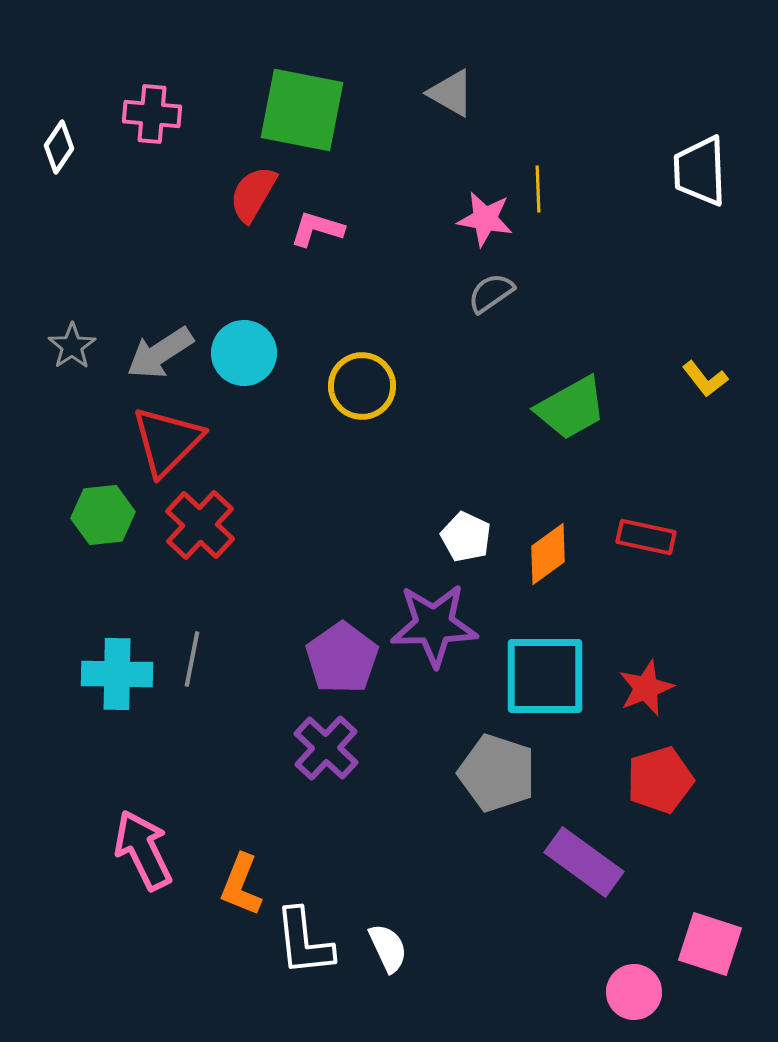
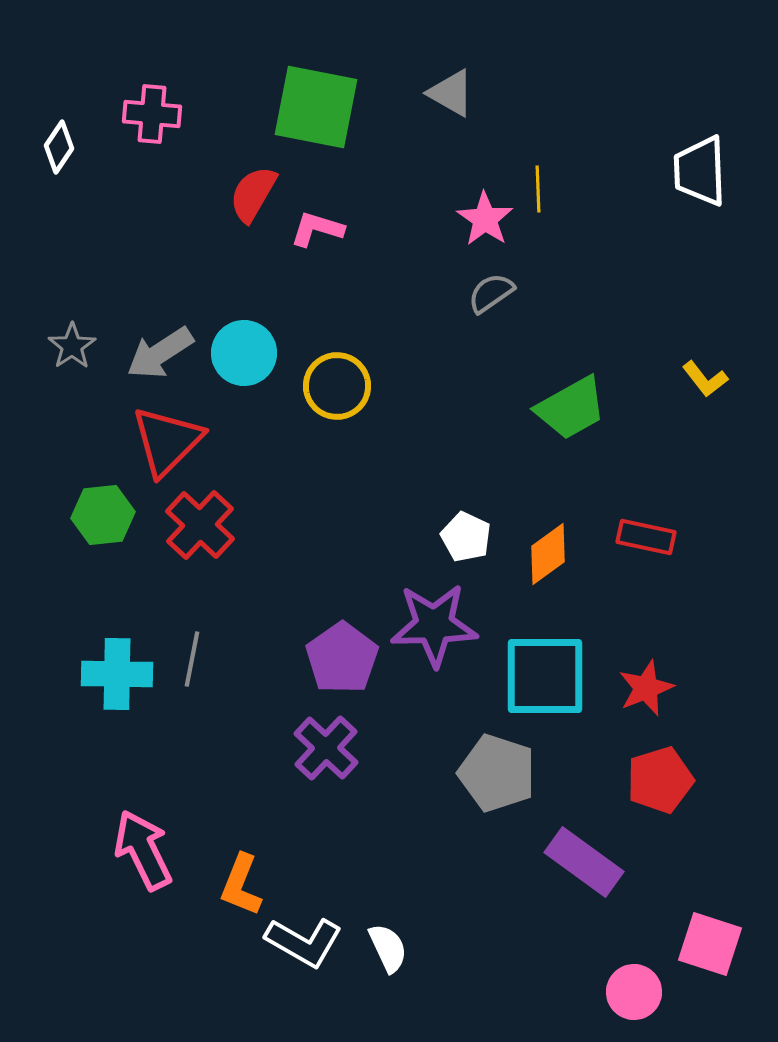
green square: moved 14 px right, 3 px up
pink star: rotated 24 degrees clockwise
yellow circle: moved 25 px left
white L-shape: rotated 54 degrees counterclockwise
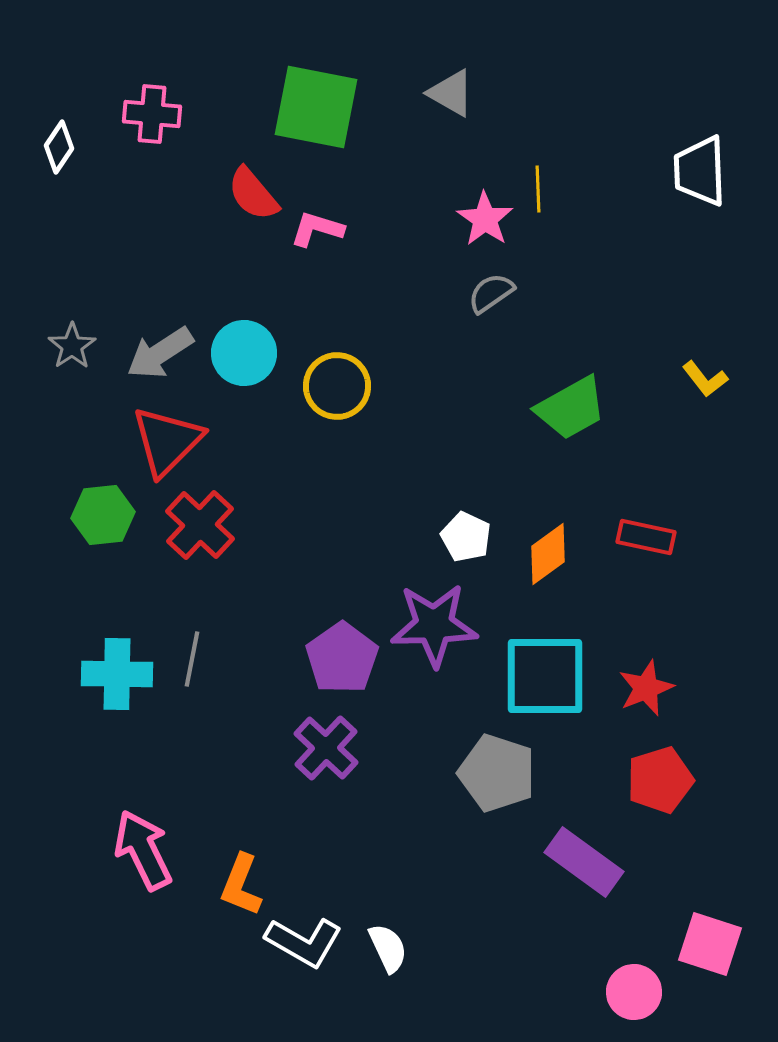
red semicircle: rotated 70 degrees counterclockwise
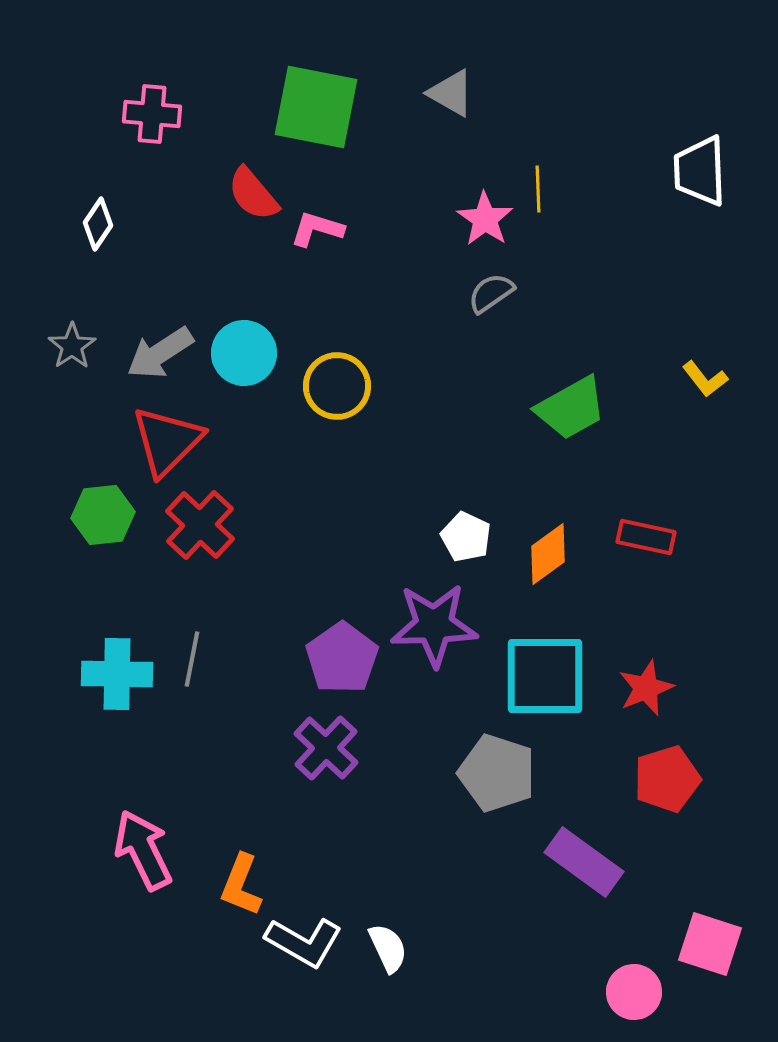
white diamond: moved 39 px right, 77 px down
red pentagon: moved 7 px right, 1 px up
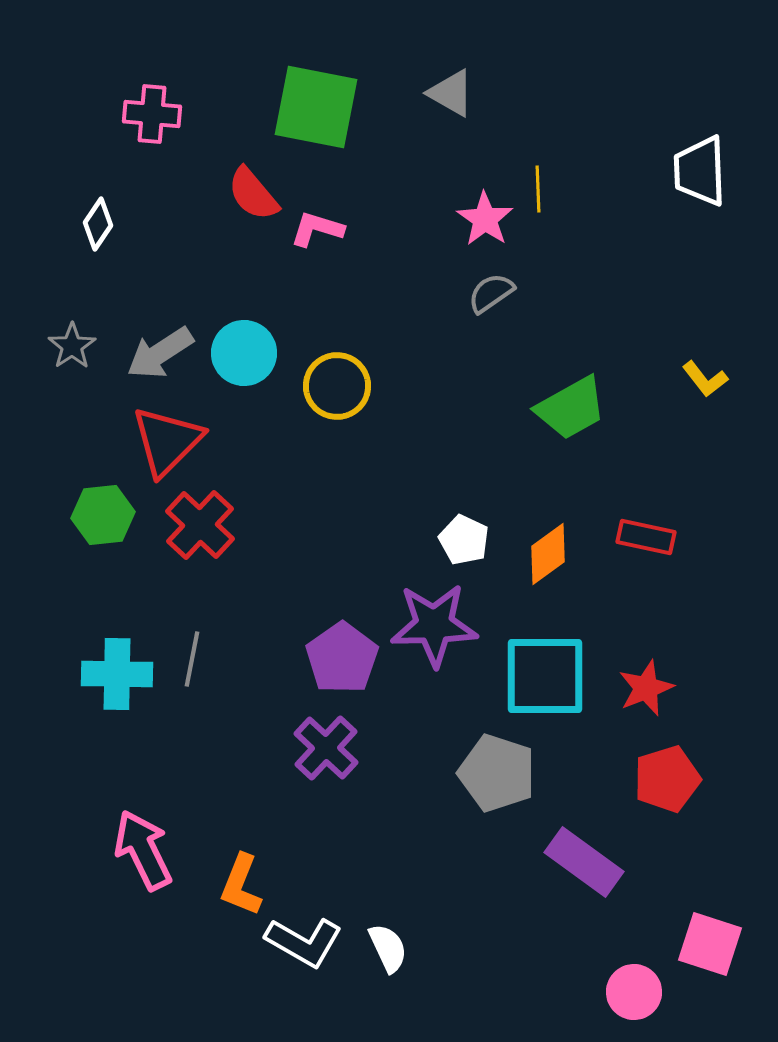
white pentagon: moved 2 px left, 3 px down
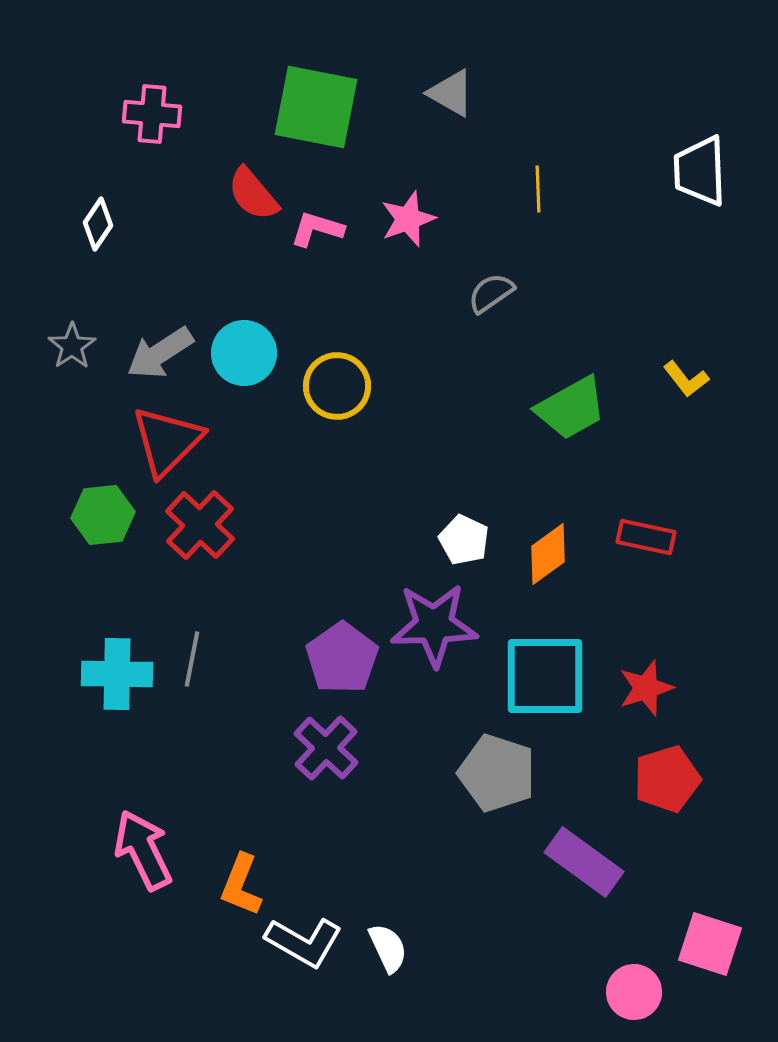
pink star: moved 77 px left; rotated 18 degrees clockwise
yellow L-shape: moved 19 px left
red star: rotated 4 degrees clockwise
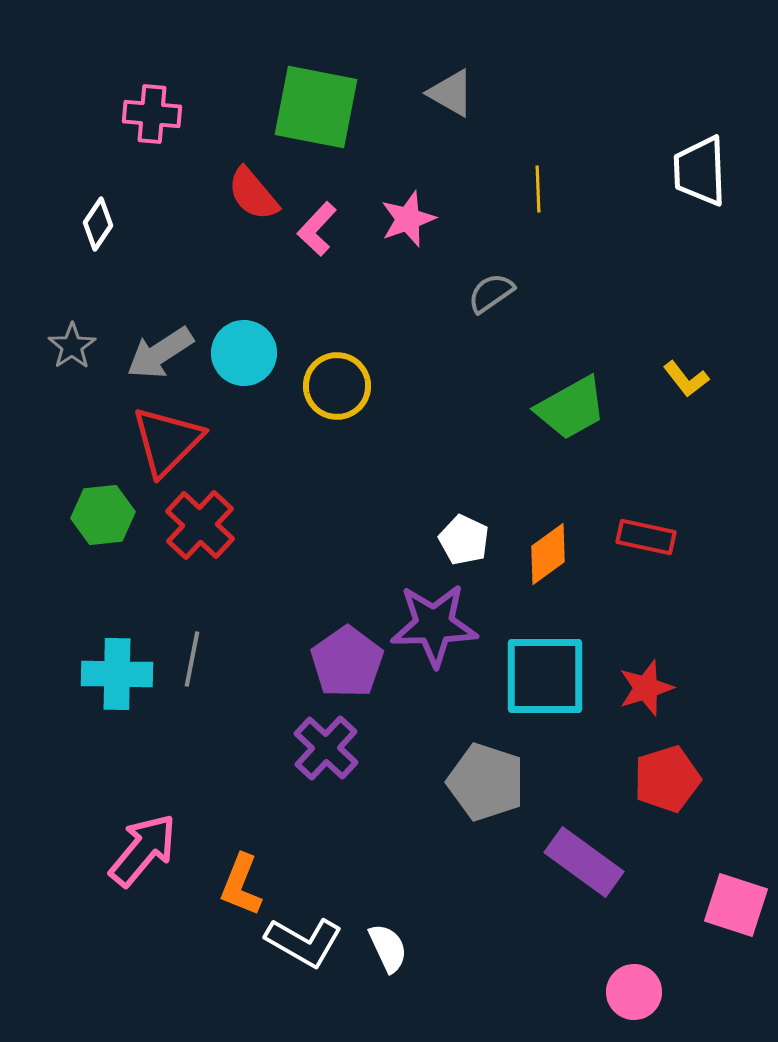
pink L-shape: rotated 64 degrees counterclockwise
purple pentagon: moved 5 px right, 4 px down
gray pentagon: moved 11 px left, 9 px down
pink arrow: rotated 66 degrees clockwise
pink square: moved 26 px right, 39 px up
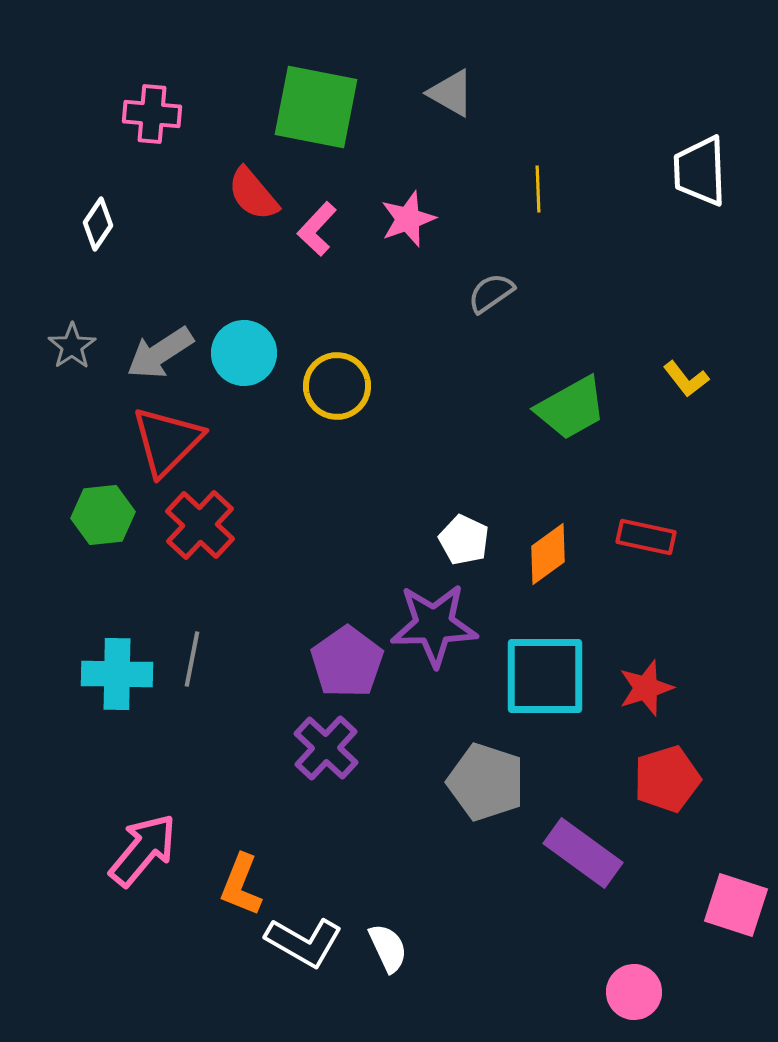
purple rectangle: moved 1 px left, 9 px up
